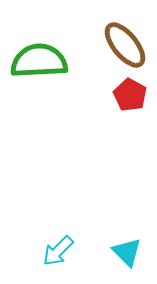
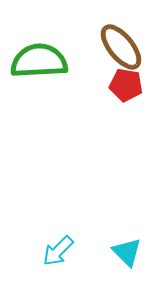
brown ellipse: moved 4 px left, 2 px down
red pentagon: moved 4 px left, 10 px up; rotated 20 degrees counterclockwise
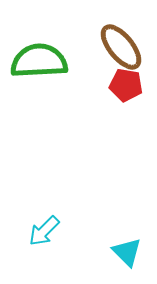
cyan arrow: moved 14 px left, 20 px up
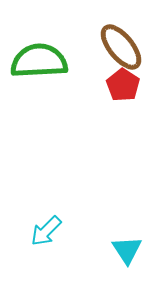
red pentagon: moved 3 px left; rotated 24 degrees clockwise
cyan arrow: moved 2 px right
cyan triangle: moved 2 px up; rotated 12 degrees clockwise
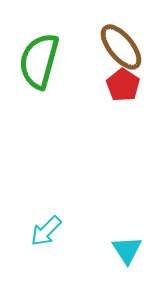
green semicircle: rotated 72 degrees counterclockwise
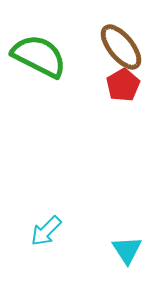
green semicircle: moved 5 px up; rotated 102 degrees clockwise
red pentagon: rotated 8 degrees clockwise
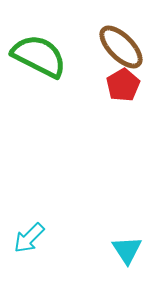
brown ellipse: rotated 6 degrees counterclockwise
cyan arrow: moved 17 px left, 7 px down
